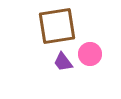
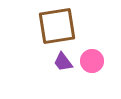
pink circle: moved 2 px right, 7 px down
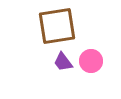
pink circle: moved 1 px left
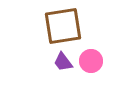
brown square: moved 6 px right
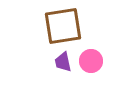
purple trapezoid: rotated 25 degrees clockwise
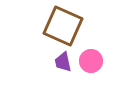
brown square: rotated 33 degrees clockwise
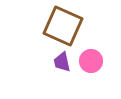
purple trapezoid: moved 1 px left
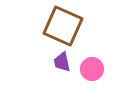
pink circle: moved 1 px right, 8 px down
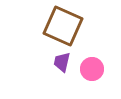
purple trapezoid: rotated 25 degrees clockwise
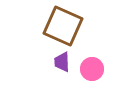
purple trapezoid: rotated 15 degrees counterclockwise
